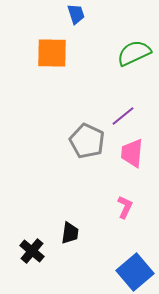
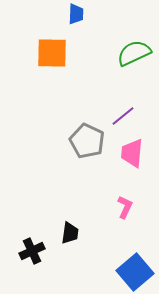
blue trapezoid: rotated 20 degrees clockwise
black cross: rotated 25 degrees clockwise
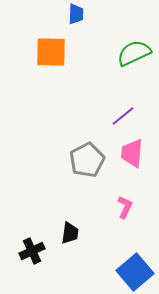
orange square: moved 1 px left, 1 px up
gray pentagon: moved 19 px down; rotated 20 degrees clockwise
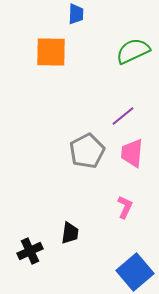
green semicircle: moved 1 px left, 2 px up
gray pentagon: moved 9 px up
black cross: moved 2 px left
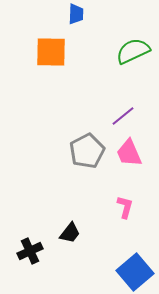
pink trapezoid: moved 3 px left; rotated 28 degrees counterclockwise
pink L-shape: rotated 10 degrees counterclockwise
black trapezoid: rotated 30 degrees clockwise
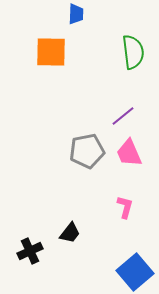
green semicircle: moved 1 px down; rotated 108 degrees clockwise
gray pentagon: rotated 16 degrees clockwise
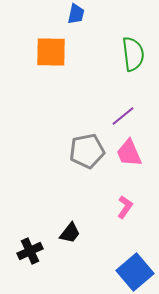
blue trapezoid: rotated 10 degrees clockwise
green semicircle: moved 2 px down
pink L-shape: rotated 20 degrees clockwise
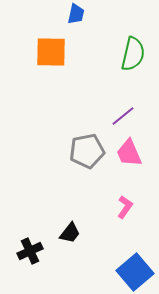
green semicircle: rotated 20 degrees clockwise
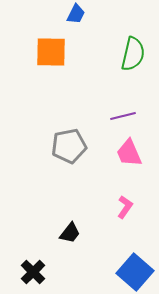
blue trapezoid: rotated 15 degrees clockwise
purple line: rotated 25 degrees clockwise
gray pentagon: moved 18 px left, 5 px up
black cross: moved 3 px right, 21 px down; rotated 20 degrees counterclockwise
blue square: rotated 9 degrees counterclockwise
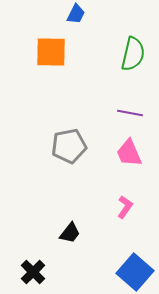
purple line: moved 7 px right, 3 px up; rotated 25 degrees clockwise
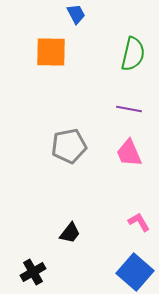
blue trapezoid: rotated 55 degrees counterclockwise
purple line: moved 1 px left, 4 px up
pink L-shape: moved 14 px right, 15 px down; rotated 65 degrees counterclockwise
black cross: rotated 15 degrees clockwise
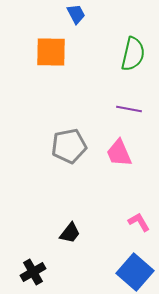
pink trapezoid: moved 10 px left
